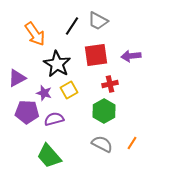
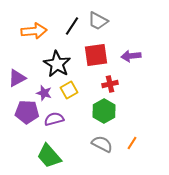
orange arrow: moved 1 px left, 3 px up; rotated 60 degrees counterclockwise
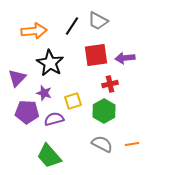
purple arrow: moved 6 px left, 2 px down
black star: moved 7 px left, 1 px up
purple triangle: rotated 18 degrees counterclockwise
yellow square: moved 4 px right, 11 px down; rotated 12 degrees clockwise
orange line: moved 1 px down; rotated 48 degrees clockwise
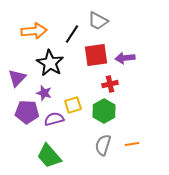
black line: moved 8 px down
yellow square: moved 4 px down
gray semicircle: moved 1 px right, 1 px down; rotated 100 degrees counterclockwise
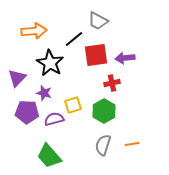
black line: moved 2 px right, 5 px down; rotated 18 degrees clockwise
red cross: moved 2 px right, 1 px up
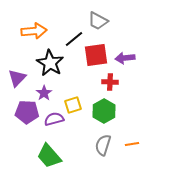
red cross: moved 2 px left, 1 px up; rotated 14 degrees clockwise
purple star: rotated 21 degrees clockwise
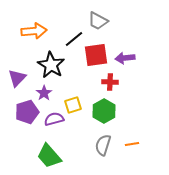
black star: moved 1 px right, 2 px down
purple pentagon: rotated 20 degrees counterclockwise
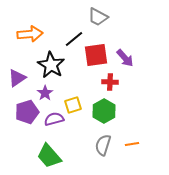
gray trapezoid: moved 4 px up
orange arrow: moved 4 px left, 3 px down
purple arrow: rotated 126 degrees counterclockwise
purple triangle: rotated 12 degrees clockwise
purple star: moved 1 px right
